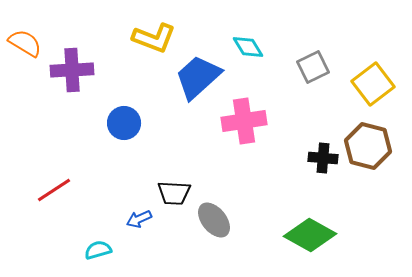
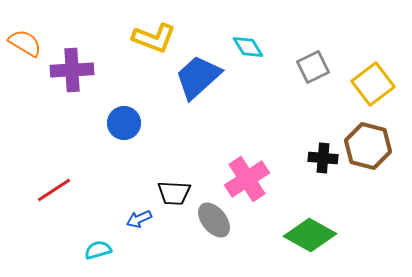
pink cross: moved 3 px right, 58 px down; rotated 24 degrees counterclockwise
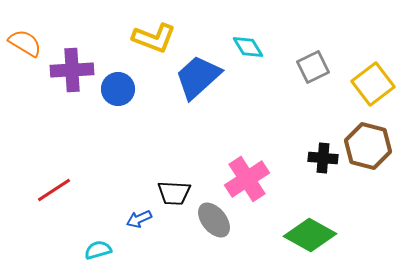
blue circle: moved 6 px left, 34 px up
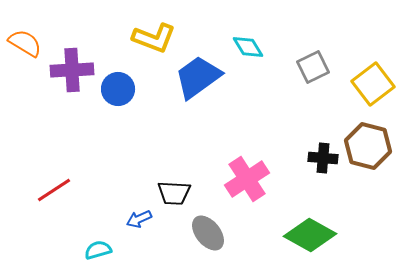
blue trapezoid: rotated 6 degrees clockwise
gray ellipse: moved 6 px left, 13 px down
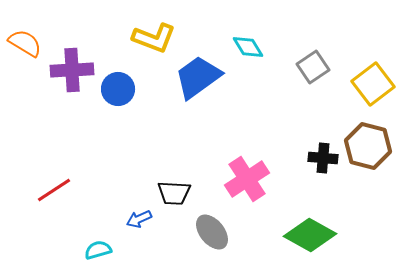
gray square: rotated 8 degrees counterclockwise
gray ellipse: moved 4 px right, 1 px up
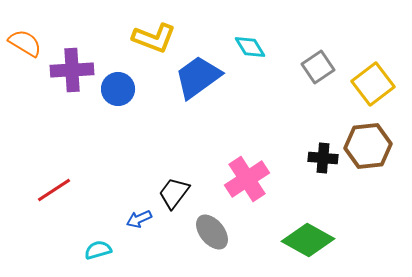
cyan diamond: moved 2 px right
gray square: moved 5 px right
brown hexagon: rotated 21 degrees counterclockwise
black trapezoid: rotated 124 degrees clockwise
green diamond: moved 2 px left, 5 px down
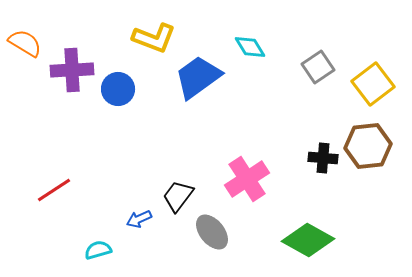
black trapezoid: moved 4 px right, 3 px down
